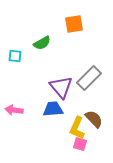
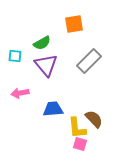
gray rectangle: moved 17 px up
purple triangle: moved 15 px left, 22 px up
pink arrow: moved 6 px right, 17 px up; rotated 18 degrees counterclockwise
yellow L-shape: rotated 30 degrees counterclockwise
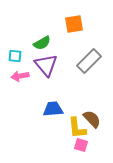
pink arrow: moved 17 px up
brown semicircle: moved 2 px left
pink square: moved 1 px right, 1 px down
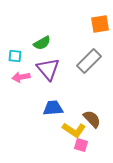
orange square: moved 26 px right
purple triangle: moved 2 px right, 4 px down
pink arrow: moved 1 px right, 1 px down
blue trapezoid: moved 1 px up
yellow L-shape: moved 3 px left, 2 px down; rotated 50 degrees counterclockwise
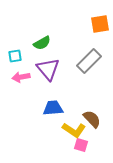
cyan square: rotated 16 degrees counterclockwise
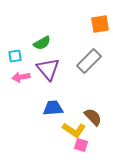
brown semicircle: moved 1 px right, 2 px up
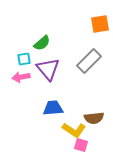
green semicircle: rotated 12 degrees counterclockwise
cyan square: moved 9 px right, 3 px down
brown semicircle: moved 1 px right, 1 px down; rotated 126 degrees clockwise
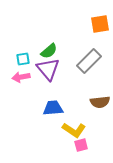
green semicircle: moved 7 px right, 8 px down
cyan square: moved 1 px left
brown semicircle: moved 6 px right, 16 px up
pink square: rotated 32 degrees counterclockwise
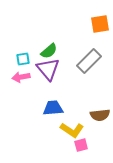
brown semicircle: moved 13 px down
yellow L-shape: moved 2 px left
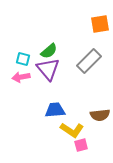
cyan square: rotated 24 degrees clockwise
blue trapezoid: moved 2 px right, 2 px down
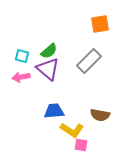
cyan square: moved 1 px left, 3 px up
purple triangle: rotated 10 degrees counterclockwise
blue trapezoid: moved 1 px left, 1 px down
brown semicircle: rotated 18 degrees clockwise
pink square: rotated 24 degrees clockwise
